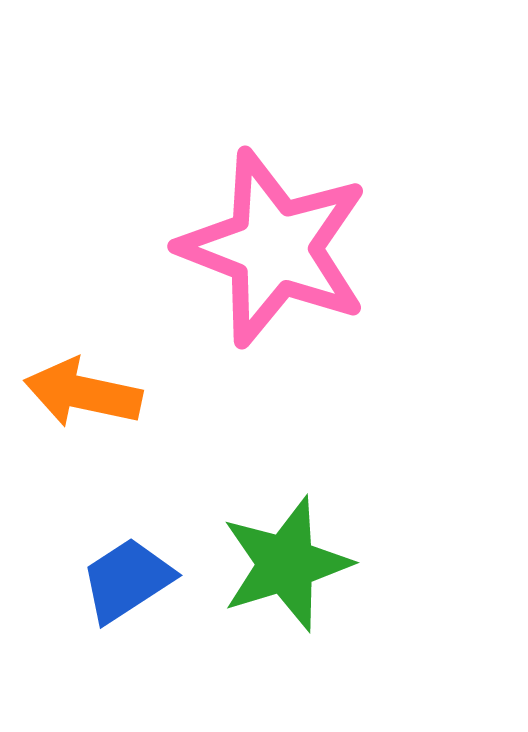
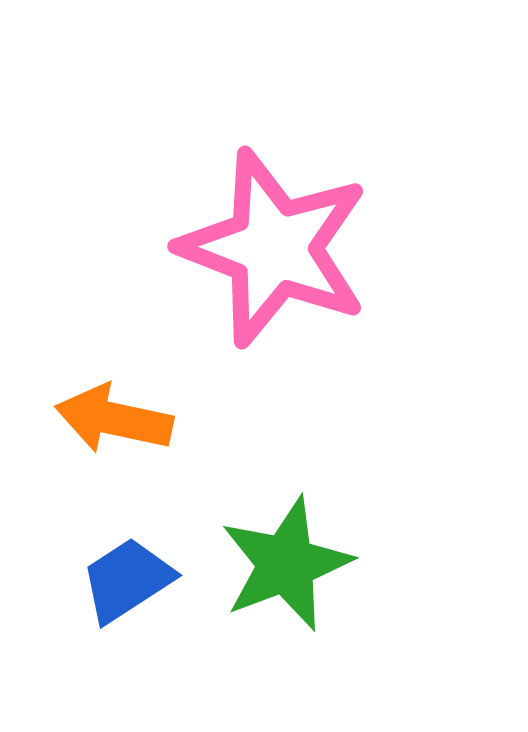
orange arrow: moved 31 px right, 26 px down
green star: rotated 4 degrees counterclockwise
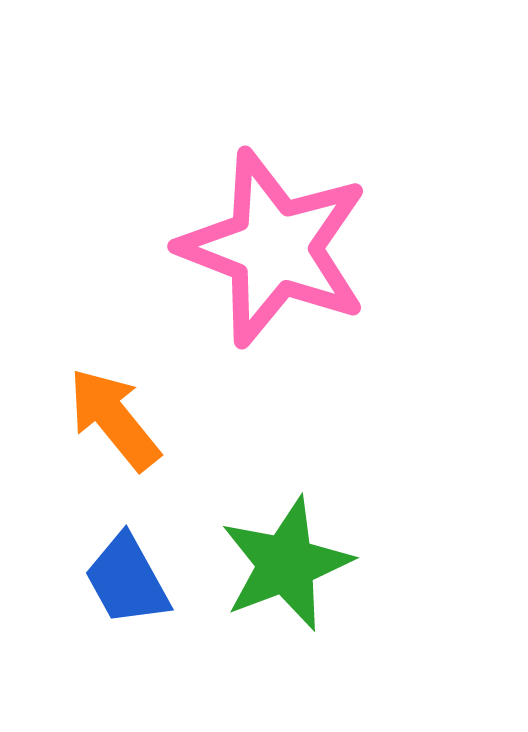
orange arrow: rotated 39 degrees clockwise
blue trapezoid: rotated 86 degrees counterclockwise
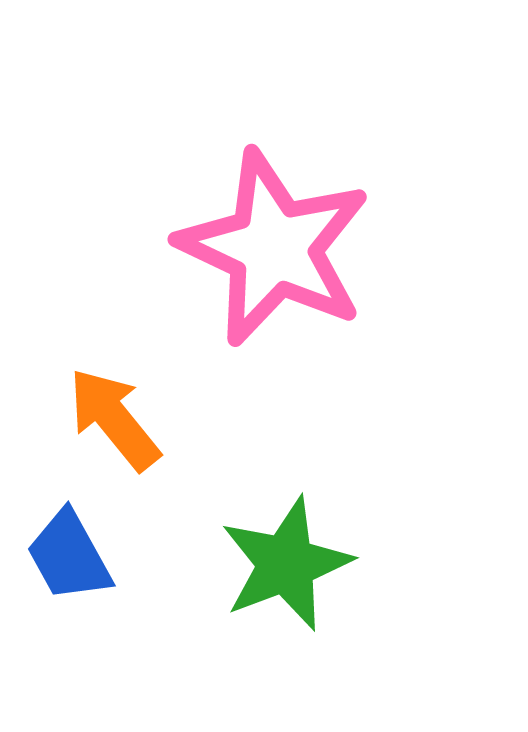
pink star: rotated 4 degrees clockwise
blue trapezoid: moved 58 px left, 24 px up
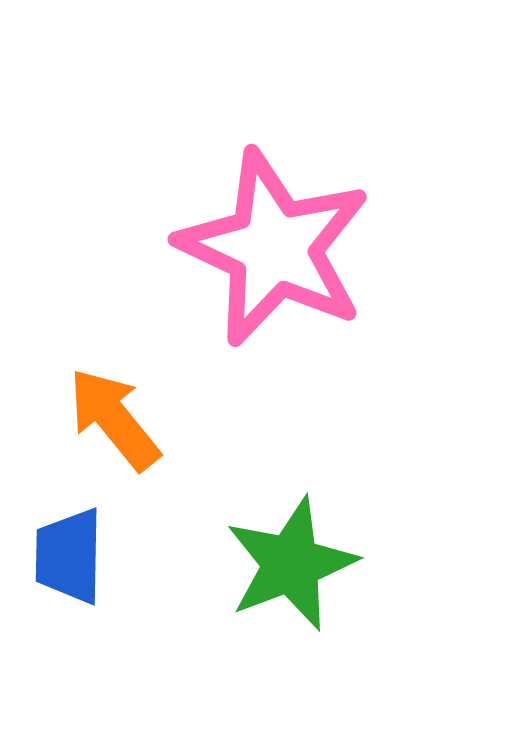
blue trapezoid: rotated 30 degrees clockwise
green star: moved 5 px right
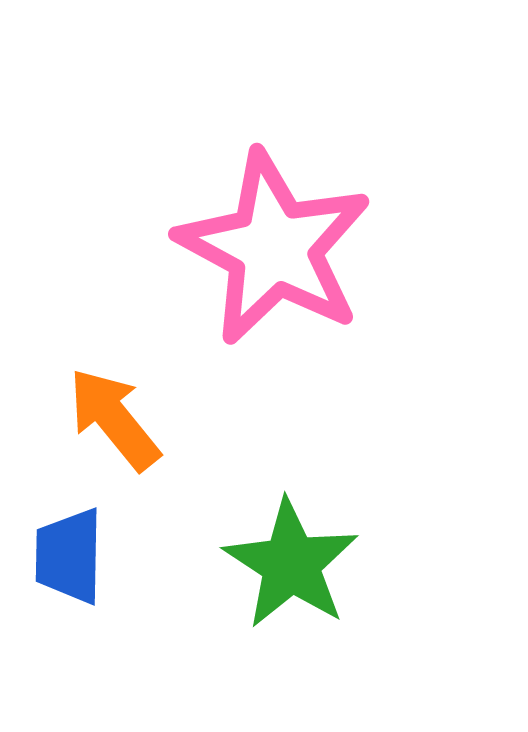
pink star: rotated 3 degrees clockwise
green star: rotated 18 degrees counterclockwise
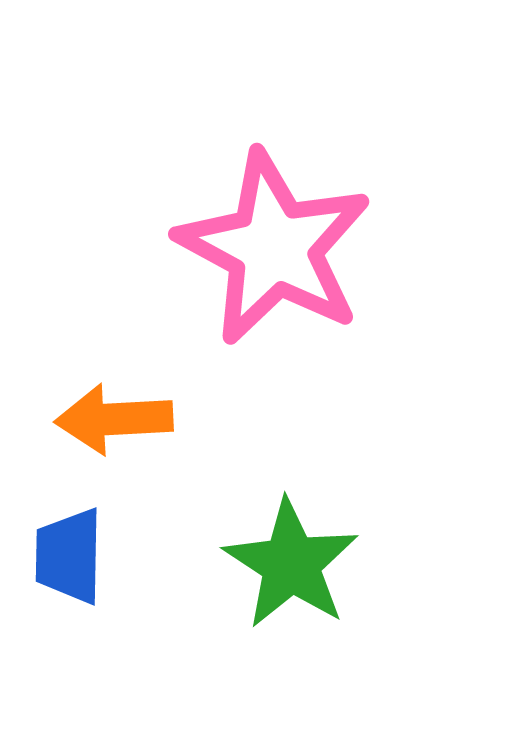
orange arrow: rotated 54 degrees counterclockwise
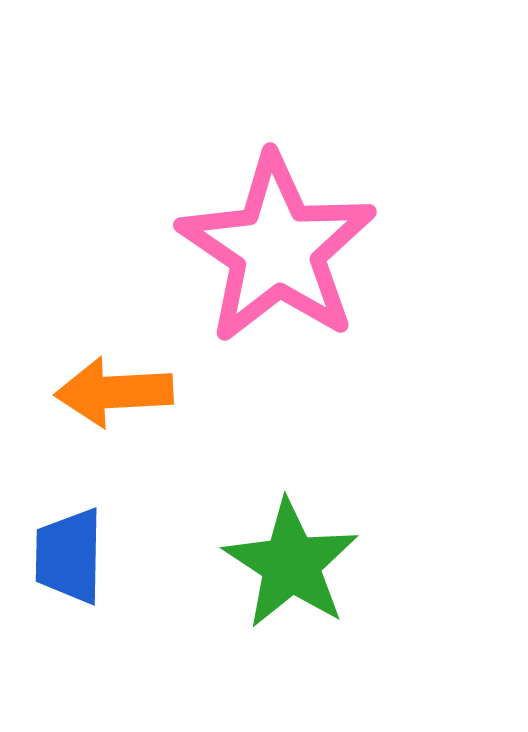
pink star: moved 3 px right, 1 px down; rotated 6 degrees clockwise
orange arrow: moved 27 px up
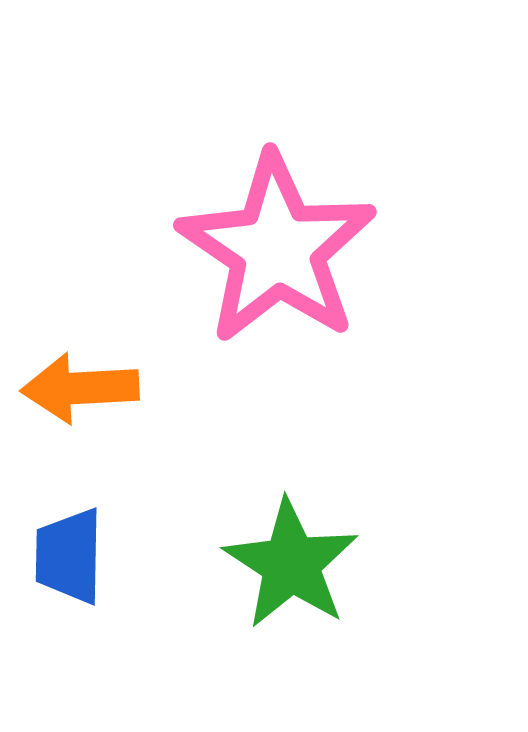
orange arrow: moved 34 px left, 4 px up
